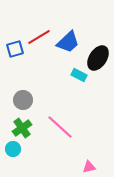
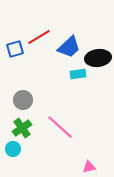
blue trapezoid: moved 1 px right, 5 px down
black ellipse: rotated 50 degrees clockwise
cyan rectangle: moved 1 px left, 1 px up; rotated 35 degrees counterclockwise
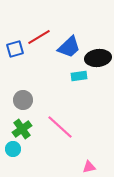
cyan rectangle: moved 1 px right, 2 px down
green cross: moved 1 px down
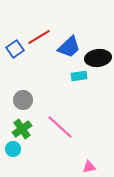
blue square: rotated 18 degrees counterclockwise
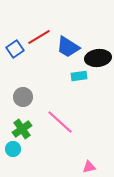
blue trapezoid: moved 1 px left; rotated 75 degrees clockwise
gray circle: moved 3 px up
pink line: moved 5 px up
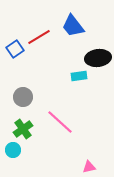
blue trapezoid: moved 5 px right, 21 px up; rotated 20 degrees clockwise
green cross: moved 1 px right
cyan circle: moved 1 px down
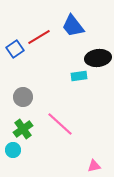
pink line: moved 2 px down
pink triangle: moved 5 px right, 1 px up
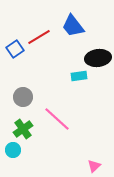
pink line: moved 3 px left, 5 px up
pink triangle: rotated 32 degrees counterclockwise
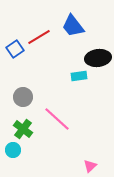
green cross: rotated 18 degrees counterclockwise
pink triangle: moved 4 px left
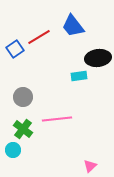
pink line: rotated 48 degrees counterclockwise
